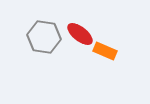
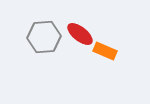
gray hexagon: rotated 12 degrees counterclockwise
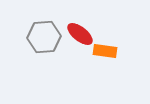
orange rectangle: rotated 15 degrees counterclockwise
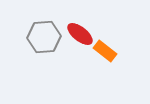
orange rectangle: rotated 30 degrees clockwise
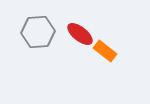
gray hexagon: moved 6 px left, 5 px up
